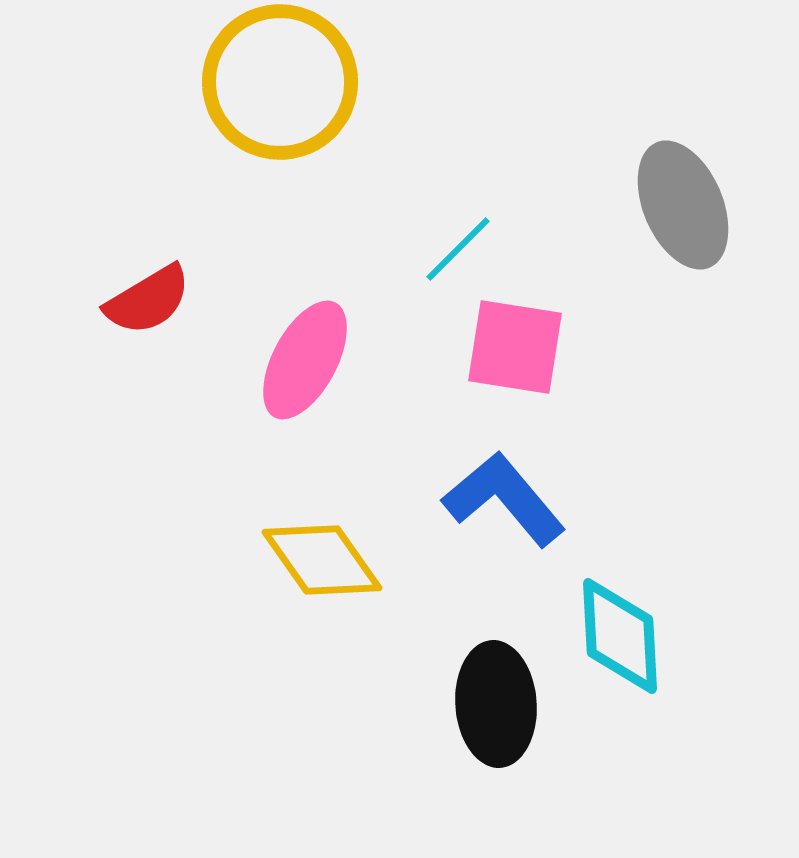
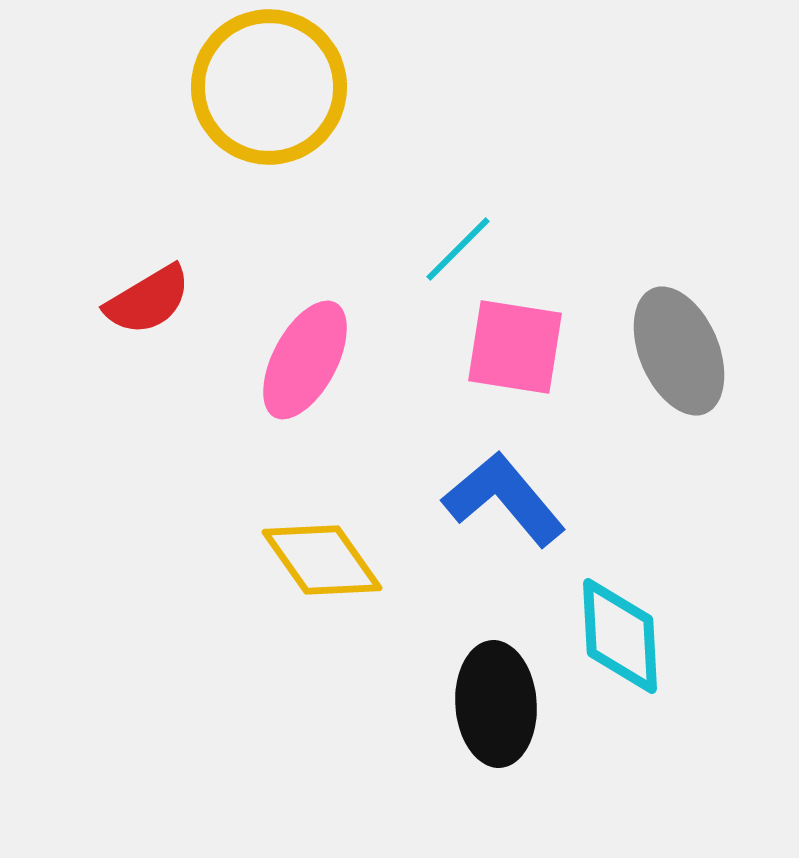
yellow circle: moved 11 px left, 5 px down
gray ellipse: moved 4 px left, 146 px down
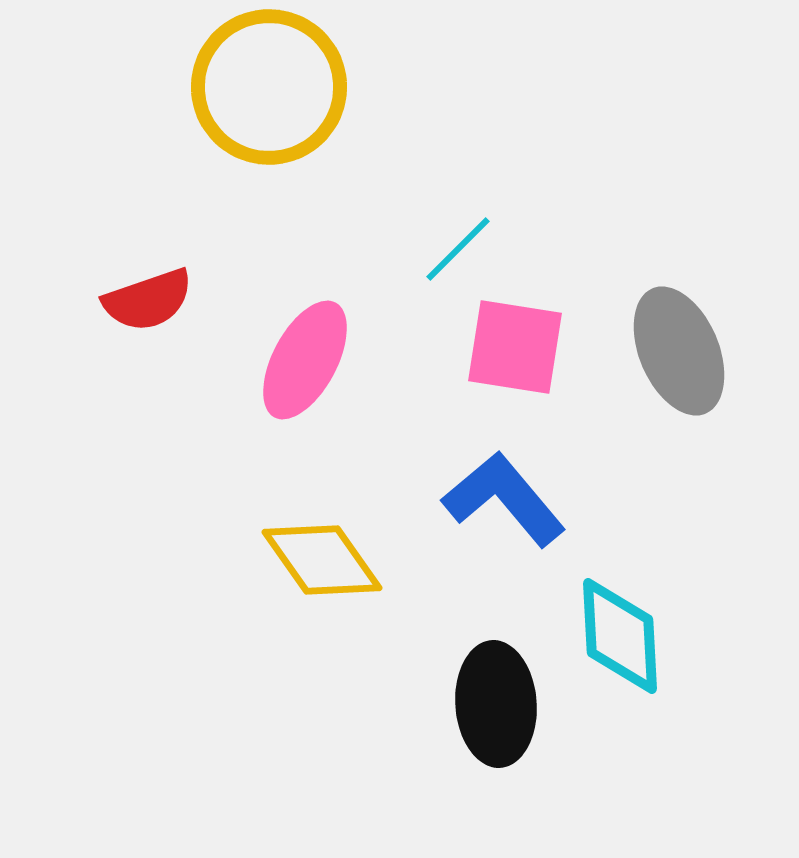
red semicircle: rotated 12 degrees clockwise
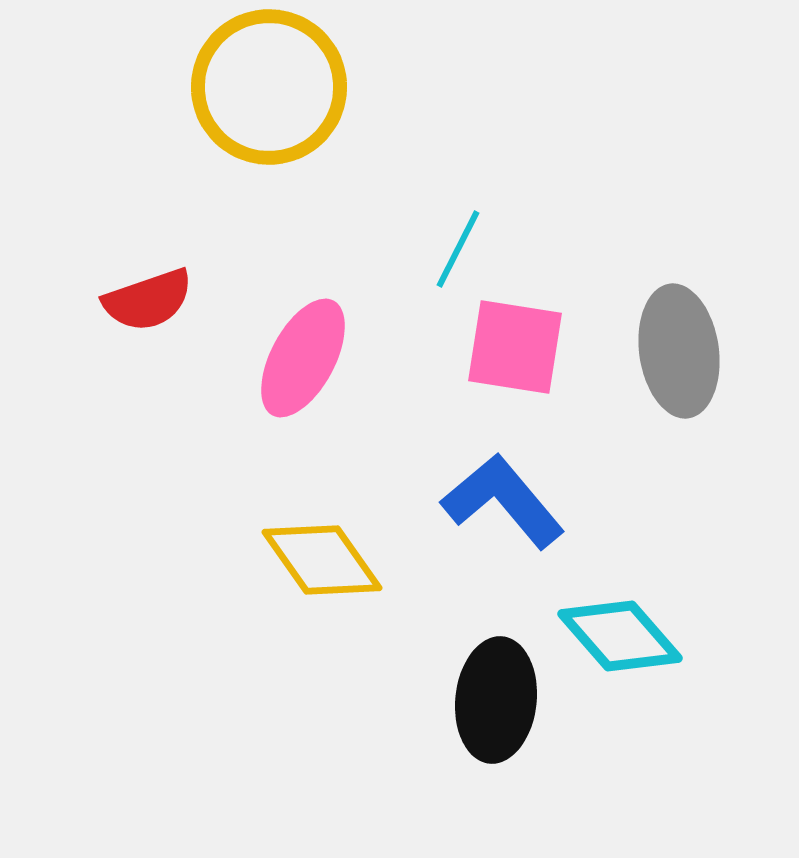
cyan line: rotated 18 degrees counterclockwise
gray ellipse: rotated 15 degrees clockwise
pink ellipse: moved 2 px left, 2 px up
blue L-shape: moved 1 px left, 2 px down
cyan diamond: rotated 38 degrees counterclockwise
black ellipse: moved 4 px up; rotated 10 degrees clockwise
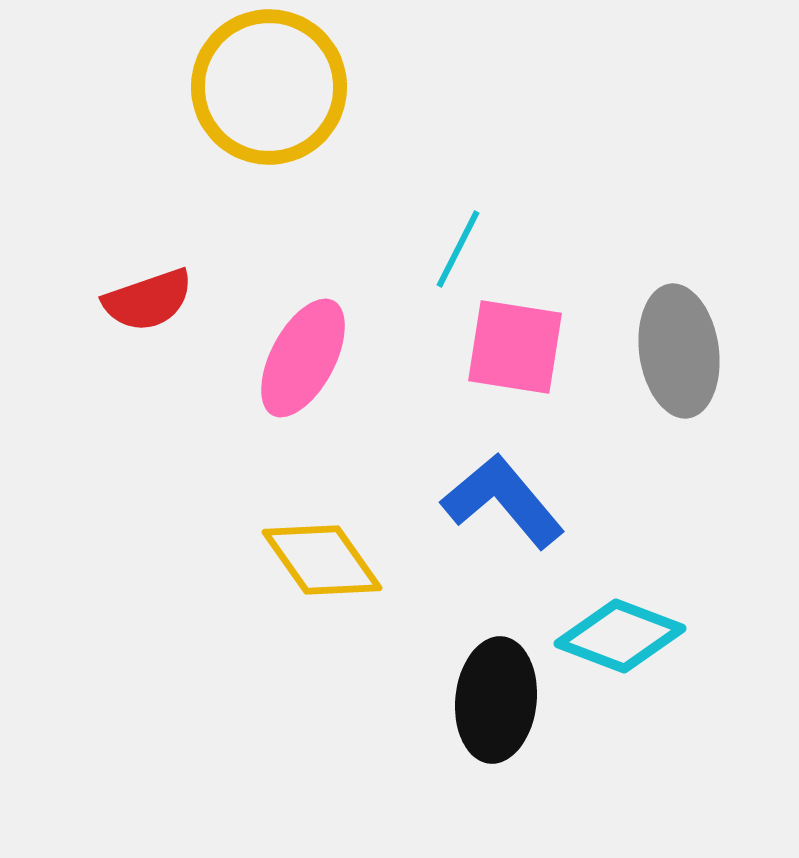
cyan diamond: rotated 28 degrees counterclockwise
